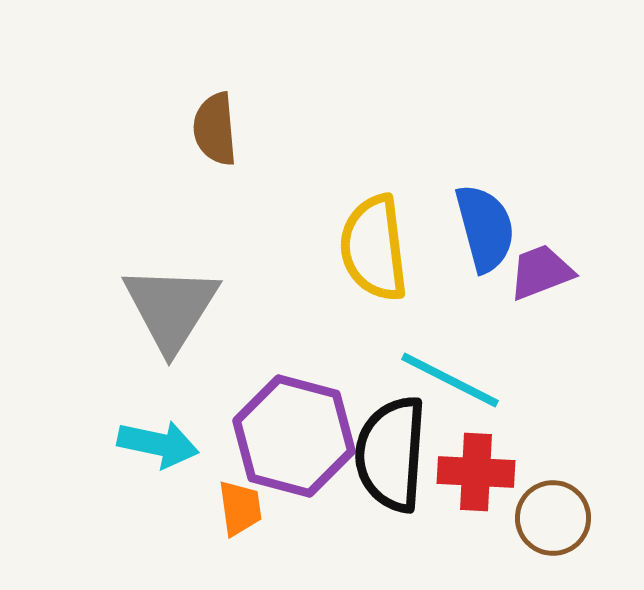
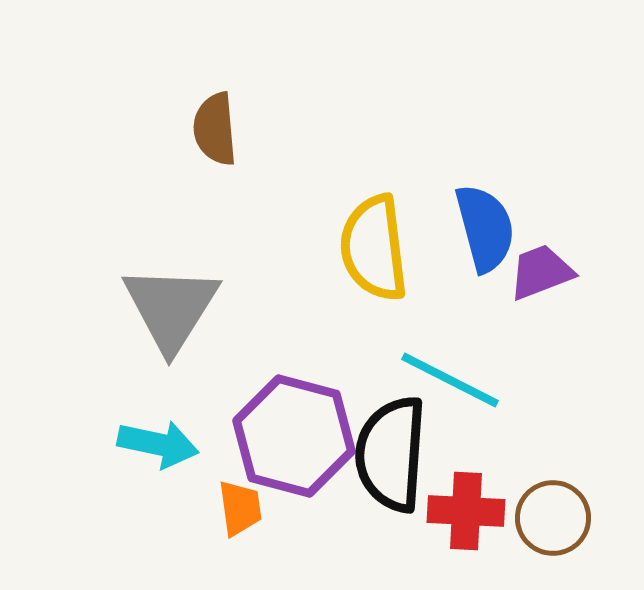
red cross: moved 10 px left, 39 px down
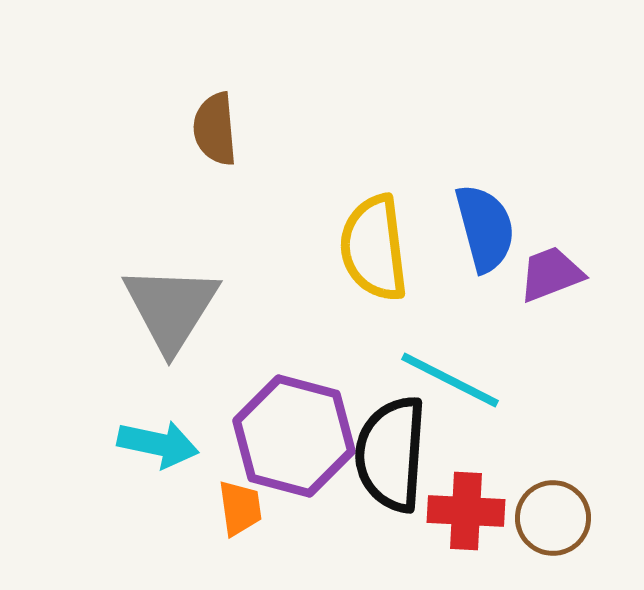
purple trapezoid: moved 10 px right, 2 px down
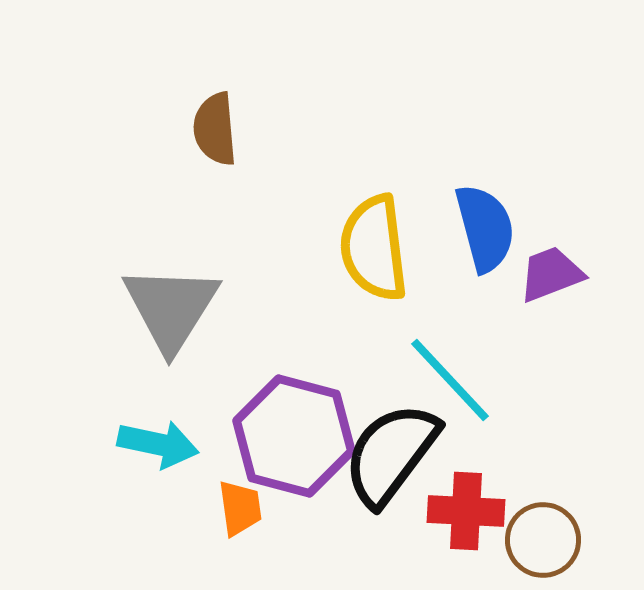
cyan line: rotated 20 degrees clockwise
black semicircle: rotated 33 degrees clockwise
brown circle: moved 10 px left, 22 px down
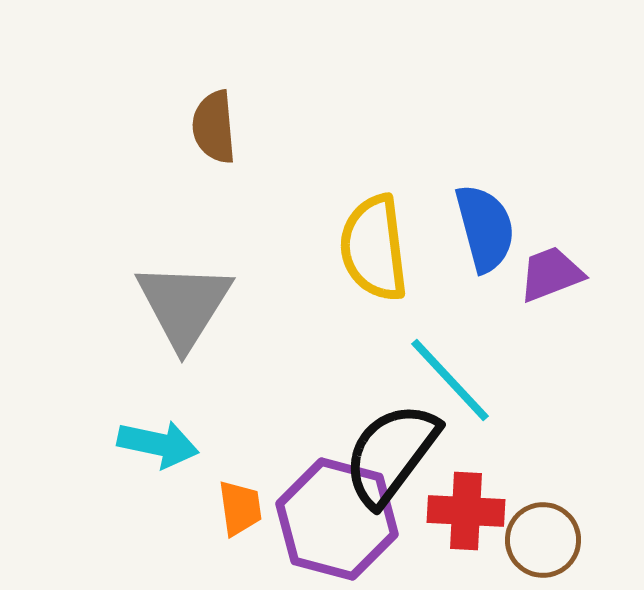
brown semicircle: moved 1 px left, 2 px up
gray triangle: moved 13 px right, 3 px up
purple hexagon: moved 43 px right, 83 px down
